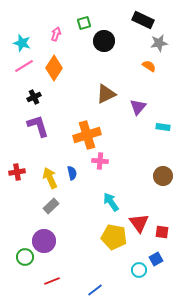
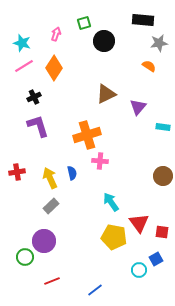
black rectangle: rotated 20 degrees counterclockwise
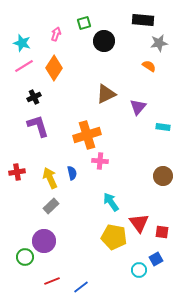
blue line: moved 14 px left, 3 px up
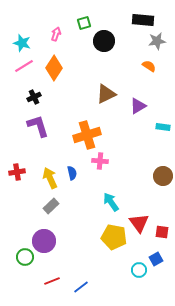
gray star: moved 2 px left, 2 px up
purple triangle: moved 1 px up; rotated 18 degrees clockwise
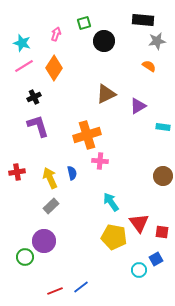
red line: moved 3 px right, 10 px down
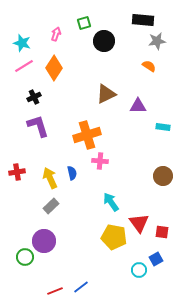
purple triangle: rotated 30 degrees clockwise
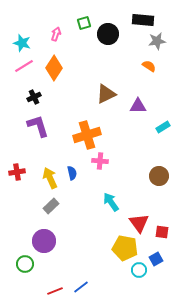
black circle: moved 4 px right, 7 px up
cyan rectangle: rotated 40 degrees counterclockwise
brown circle: moved 4 px left
yellow pentagon: moved 11 px right, 11 px down
green circle: moved 7 px down
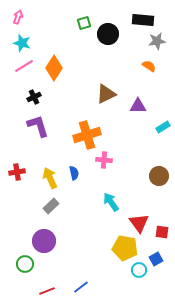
pink arrow: moved 38 px left, 17 px up
pink cross: moved 4 px right, 1 px up
blue semicircle: moved 2 px right
red line: moved 8 px left
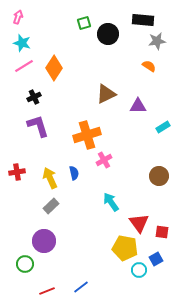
pink cross: rotated 35 degrees counterclockwise
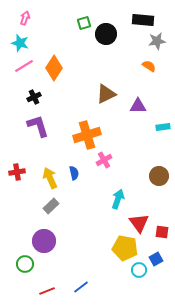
pink arrow: moved 7 px right, 1 px down
black circle: moved 2 px left
cyan star: moved 2 px left
cyan rectangle: rotated 24 degrees clockwise
cyan arrow: moved 7 px right, 3 px up; rotated 54 degrees clockwise
